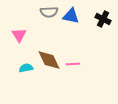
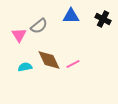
gray semicircle: moved 10 px left, 14 px down; rotated 36 degrees counterclockwise
blue triangle: rotated 12 degrees counterclockwise
pink line: rotated 24 degrees counterclockwise
cyan semicircle: moved 1 px left, 1 px up
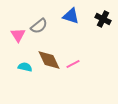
blue triangle: rotated 18 degrees clockwise
pink triangle: moved 1 px left
cyan semicircle: rotated 24 degrees clockwise
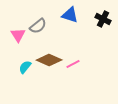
blue triangle: moved 1 px left, 1 px up
gray semicircle: moved 1 px left
brown diamond: rotated 40 degrees counterclockwise
cyan semicircle: rotated 64 degrees counterclockwise
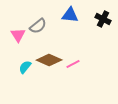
blue triangle: rotated 12 degrees counterclockwise
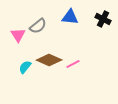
blue triangle: moved 2 px down
